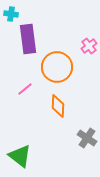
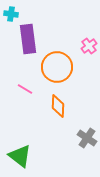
pink line: rotated 70 degrees clockwise
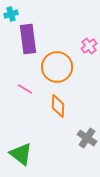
cyan cross: rotated 24 degrees counterclockwise
green triangle: moved 1 px right, 2 px up
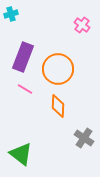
purple rectangle: moved 5 px left, 18 px down; rotated 28 degrees clockwise
pink cross: moved 7 px left, 21 px up; rotated 14 degrees counterclockwise
orange circle: moved 1 px right, 2 px down
gray cross: moved 3 px left
